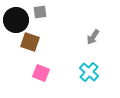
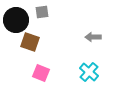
gray square: moved 2 px right
gray arrow: rotated 56 degrees clockwise
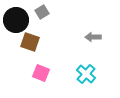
gray square: rotated 24 degrees counterclockwise
cyan cross: moved 3 px left, 2 px down
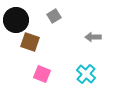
gray square: moved 12 px right, 4 px down
pink square: moved 1 px right, 1 px down
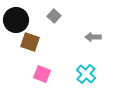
gray square: rotated 16 degrees counterclockwise
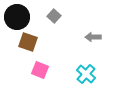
black circle: moved 1 px right, 3 px up
brown square: moved 2 px left
pink square: moved 2 px left, 4 px up
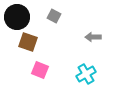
gray square: rotated 16 degrees counterclockwise
cyan cross: rotated 18 degrees clockwise
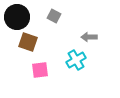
gray arrow: moved 4 px left
pink square: rotated 30 degrees counterclockwise
cyan cross: moved 10 px left, 14 px up
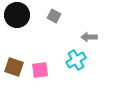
black circle: moved 2 px up
brown square: moved 14 px left, 25 px down
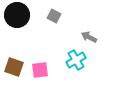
gray arrow: rotated 28 degrees clockwise
